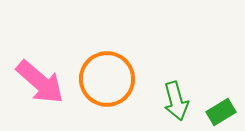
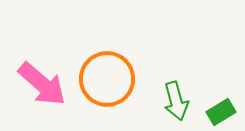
pink arrow: moved 2 px right, 2 px down
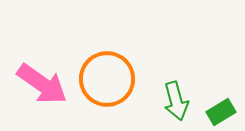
pink arrow: rotated 6 degrees counterclockwise
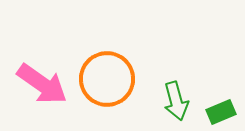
green rectangle: rotated 8 degrees clockwise
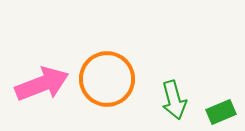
pink arrow: rotated 56 degrees counterclockwise
green arrow: moved 2 px left, 1 px up
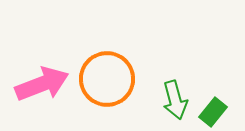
green arrow: moved 1 px right
green rectangle: moved 8 px left; rotated 28 degrees counterclockwise
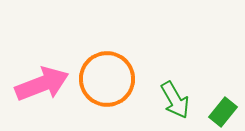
green arrow: rotated 15 degrees counterclockwise
green rectangle: moved 10 px right
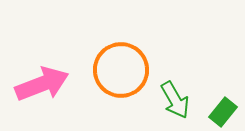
orange circle: moved 14 px right, 9 px up
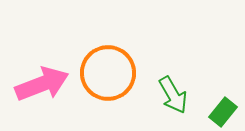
orange circle: moved 13 px left, 3 px down
green arrow: moved 2 px left, 5 px up
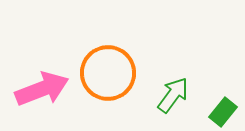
pink arrow: moved 5 px down
green arrow: rotated 114 degrees counterclockwise
